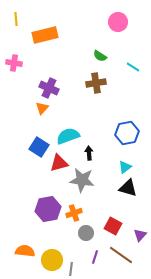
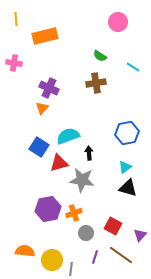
orange rectangle: moved 1 px down
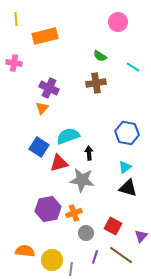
blue hexagon: rotated 20 degrees clockwise
purple triangle: moved 1 px right, 1 px down
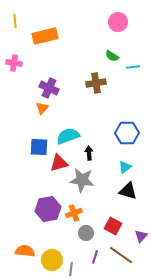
yellow line: moved 1 px left, 2 px down
green semicircle: moved 12 px right
cyan line: rotated 40 degrees counterclockwise
blue hexagon: rotated 10 degrees counterclockwise
blue square: rotated 30 degrees counterclockwise
black triangle: moved 3 px down
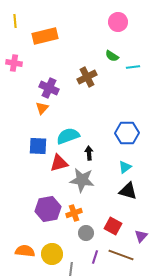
brown cross: moved 9 px left, 6 px up; rotated 18 degrees counterclockwise
blue square: moved 1 px left, 1 px up
brown line: rotated 15 degrees counterclockwise
yellow circle: moved 6 px up
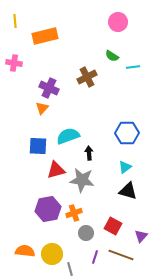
red triangle: moved 3 px left, 7 px down
gray line: moved 1 px left; rotated 24 degrees counterclockwise
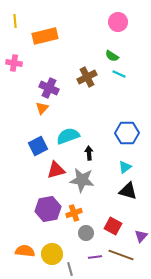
cyan line: moved 14 px left, 7 px down; rotated 32 degrees clockwise
blue square: rotated 30 degrees counterclockwise
purple line: rotated 64 degrees clockwise
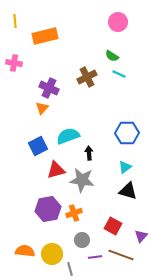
gray circle: moved 4 px left, 7 px down
